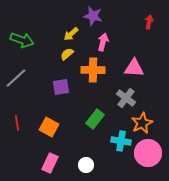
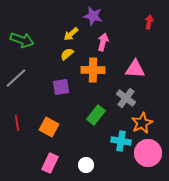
pink triangle: moved 1 px right, 1 px down
green rectangle: moved 1 px right, 4 px up
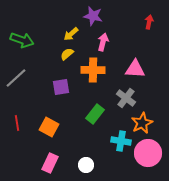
green rectangle: moved 1 px left, 1 px up
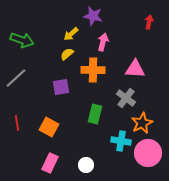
green rectangle: rotated 24 degrees counterclockwise
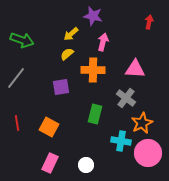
gray line: rotated 10 degrees counterclockwise
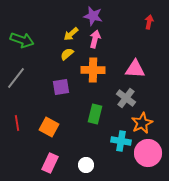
pink arrow: moved 8 px left, 3 px up
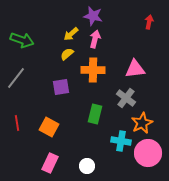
pink triangle: rotated 10 degrees counterclockwise
white circle: moved 1 px right, 1 px down
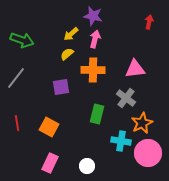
green rectangle: moved 2 px right
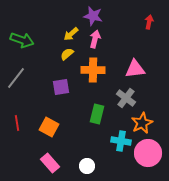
pink rectangle: rotated 66 degrees counterclockwise
